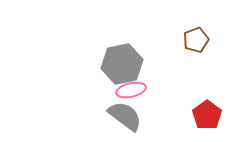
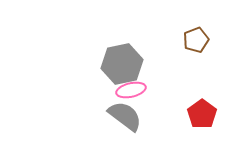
red pentagon: moved 5 px left, 1 px up
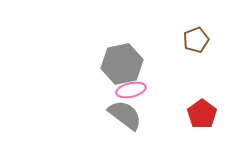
gray semicircle: moved 1 px up
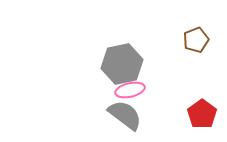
pink ellipse: moved 1 px left
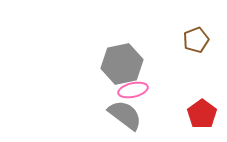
pink ellipse: moved 3 px right
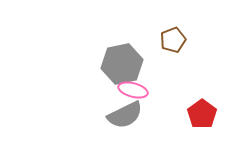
brown pentagon: moved 23 px left
pink ellipse: rotated 28 degrees clockwise
gray semicircle: rotated 117 degrees clockwise
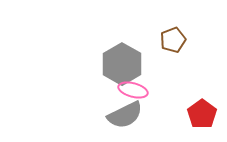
gray hexagon: rotated 18 degrees counterclockwise
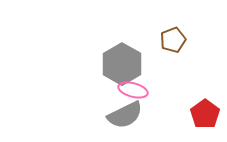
red pentagon: moved 3 px right
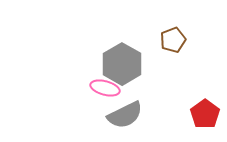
pink ellipse: moved 28 px left, 2 px up
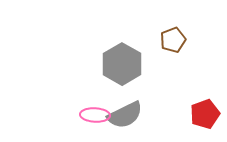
pink ellipse: moved 10 px left, 27 px down; rotated 12 degrees counterclockwise
red pentagon: rotated 16 degrees clockwise
